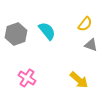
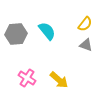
gray hexagon: rotated 15 degrees clockwise
gray triangle: moved 5 px left
yellow arrow: moved 20 px left
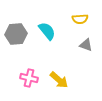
yellow semicircle: moved 5 px left, 5 px up; rotated 49 degrees clockwise
pink cross: moved 2 px right; rotated 18 degrees counterclockwise
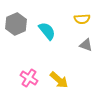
yellow semicircle: moved 2 px right
gray hexagon: moved 10 px up; rotated 20 degrees counterclockwise
pink cross: rotated 18 degrees clockwise
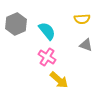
pink cross: moved 18 px right, 21 px up
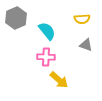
gray hexagon: moved 6 px up
pink cross: moved 1 px left; rotated 30 degrees counterclockwise
